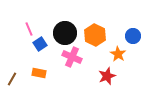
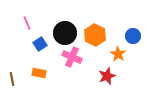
pink line: moved 2 px left, 6 px up
brown line: rotated 40 degrees counterclockwise
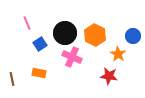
red star: moved 2 px right; rotated 30 degrees clockwise
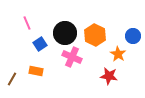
orange rectangle: moved 3 px left, 2 px up
brown line: rotated 40 degrees clockwise
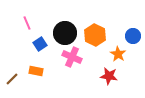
brown line: rotated 16 degrees clockwise
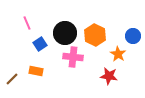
pink cross: moved 1 px right; rotated 18 degrees counterclockwise
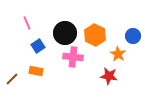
blue square: moved 2 px left, 2 px down
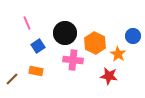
orange hexagon: moved 8 px down
pink cross: moved 3 px down
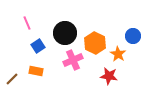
pink cross: rotated 30 degrees counterclockwise
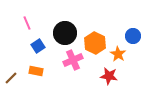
brown line: moved 1 px left, 1 px up
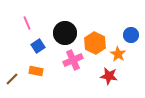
blue circle: moved 2 px left, 1 px up
brown line: moved 1 px right, 1 px down
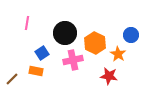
pink line: rotated 32 degrees clockwise
blue square: moved 4 px right, 7 px down
pink cross: rotated 12 degrees clockwise
